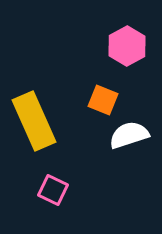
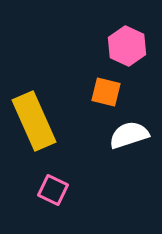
pink hexagon: rotated 6 degrees counterclockwise
orange square: moved 3 px right, 8 px up; rotated 8 degrees counterclockwise
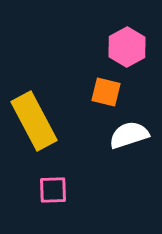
pink hexagon: moved 1 px down; rotated 6 degrees clockwise
yellow rectangle: rotated 4 degrees counterclockwise
pink square: rotated 28 degrees counterclockwise
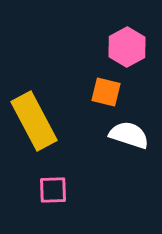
white semicircle: rotated 36 degrees clockwise
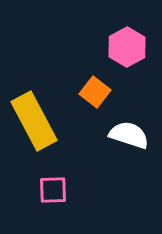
orange square: moved 11 px left; rotated 24 degrees clockwise
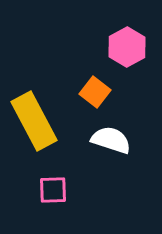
white semicircle: moved 18 px left, 5 px down
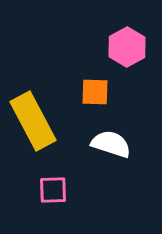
orange square: rotated 36 degrees counterclockwise
yellow rectangle: moved 1 px left
white semicircle: moved 4 px down
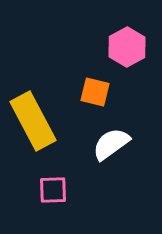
orange square: rotated 12 degrees clockwise
white semicircle: rotated 54 degrees counterclockwise
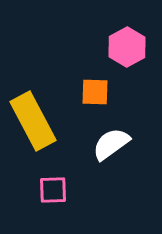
orange square: rotated 12 degrees counterclockwise
